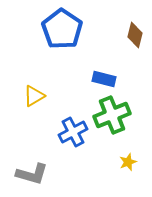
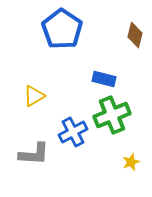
yellow star: moved 3 px right
gray L-shape: moved 2 px right, 20 px up; rotated 12 degrees counterclockwise
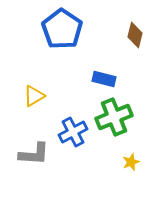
green cross: moved 2 px right, 2 px down
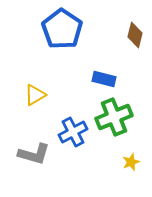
yellow triangle: moved 1 px right, 1 px up
gray L-shape: rotated 12 degrees clockwise
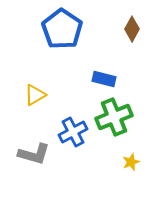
brown diamond: moved 3 px left, 6 px up; rotated 15 degrees clockwise
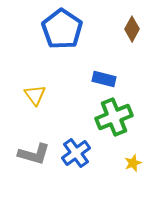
yellow triangle: rotated 35 degrees counterclockwise
blue cross: moved 3 px right, 21 px down; rotated 8 degrees counterclockwise
yellow star: moved 2 px right, 1 px down
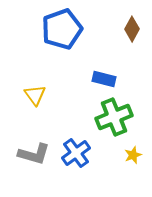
blue pentagon: rotated 18 degrees clockwise
yellow star: moved 8 px up
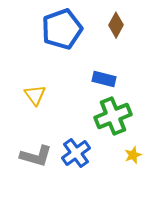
brown diamond: moved 16 px left, 4 px up
green cross: moved 1 px left, 1 px up
gray L-shape: moved 2 px right, 2 px down
